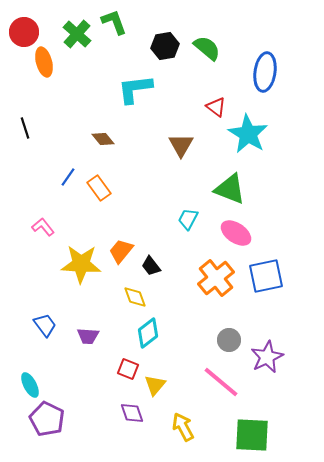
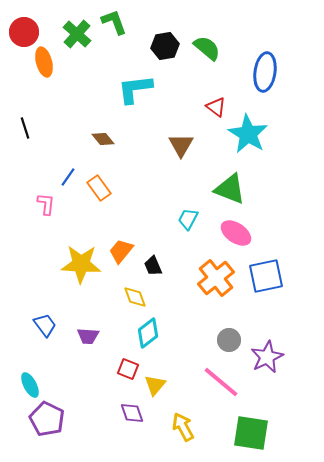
pink L-shape: moved 3 px right, 23 px up; rotated 45 degrees clockwise
black trapezoid: moved 2 px right; rotated 15 degrees clockwise
green square: moved 1 px left, 2 px up; rotated 6 degrees clockwise
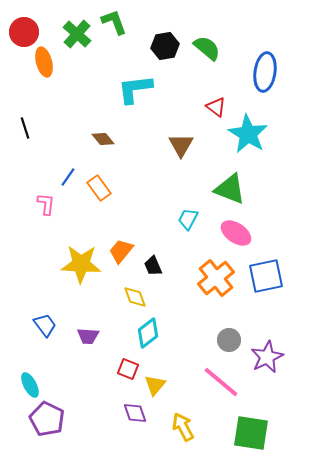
purple diamond: moved 3 px right
